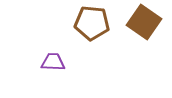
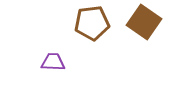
brown pentagon: rotated 12 degrees counterclockwise
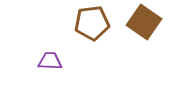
purple trapezoid: moved 3 px left, 1 px up
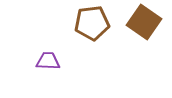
purple trapezoid: moved 2 px left
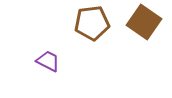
purple trapezoid: rotated 25 degrees clockwise
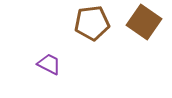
purple trapezoid: moved 1 px right, 3 px down
